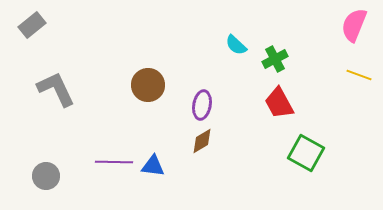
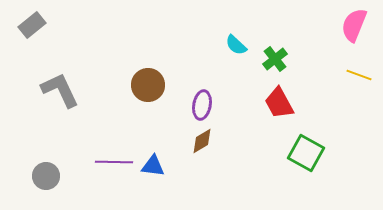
green cross: rotated 10 degrees counterclockwise
gray L-shape: moved 4 px right, 1 px down
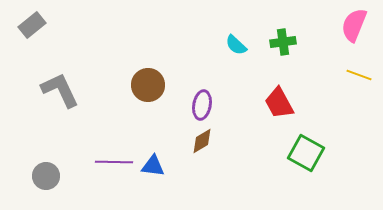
green cross: moved 8 px right, 17 px up; rotated 30 degrees clockwise
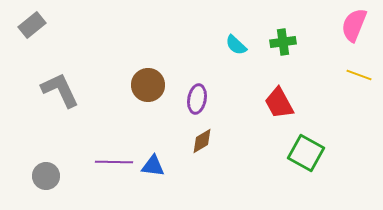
purple ellipse: moved 5 px left, 6 px up
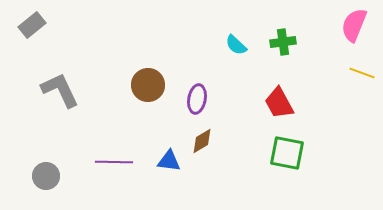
yellow line: moved 3 px right, 2 px up
green square: moved 19 px left; rotated 18 degrees counterclockwise
blue triangle: moved 16 px right, 5 px up
